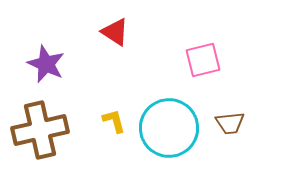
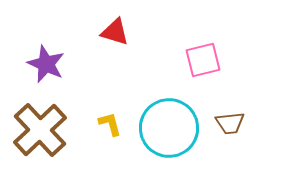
red triangle: rotated 16 degrees counterclockwise
yellow L-shape: moved 4 px left, 3 px down
brown cross: rotated 30 degrees counterclockwise
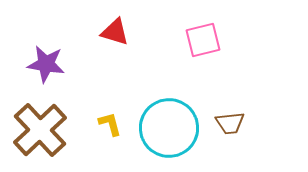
pink square: moved 20 px up
purple star: rotated 15 degrees counterclockwise
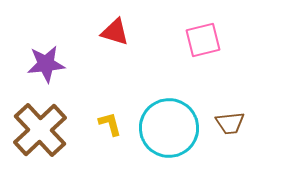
purple star: rotated 15 degrees counterclockwise
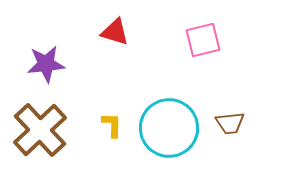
yellow L-shape: moved 2 px right, 1 px down; rotated 16 degrees clockwise
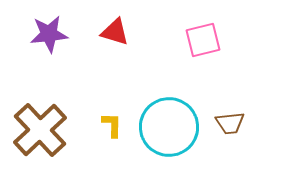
purple star: moved 3 px right, 30 px up
cyan circle: moved 1 px up
